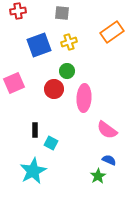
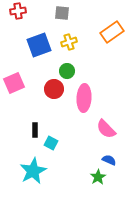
pink semicircle: moved 1 px left, 1 px up; rotated 10 degrees clockwise
green star: moved 1 px down
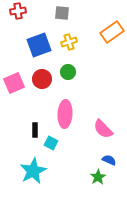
green circle: moved 1 px right, 1 px down
red circle: moved 12 px left, 10 px up
pink ellipse: moved 19 px left, 16 px down
pink semicircle: moved 3 px left
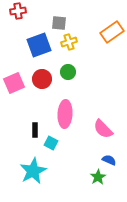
gray square: moved 3 px left, 10 px down
